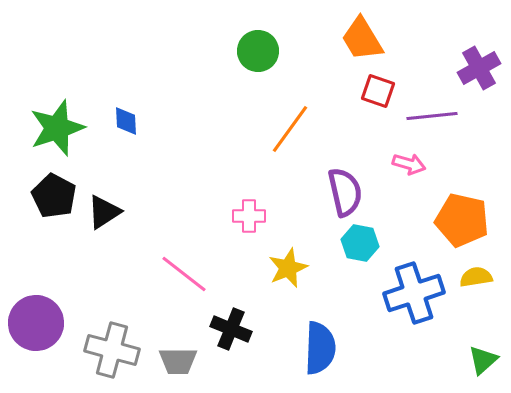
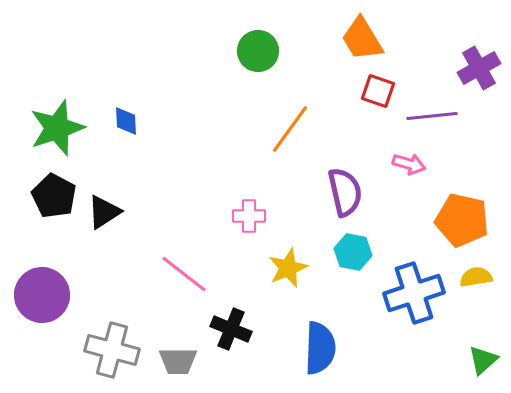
cyan hexagon: moved 7 px left, 9 px down
purple circle: moved 6 px right, 28 px up
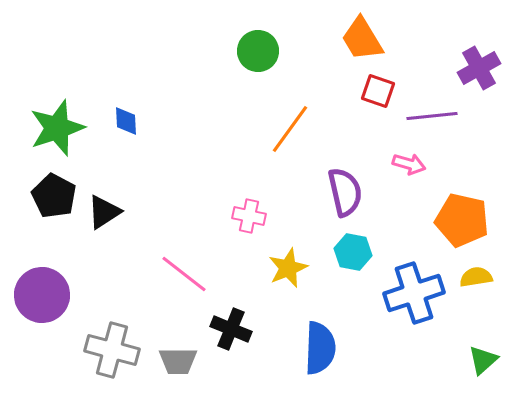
pink cross: rotated 12 degrees clockwise
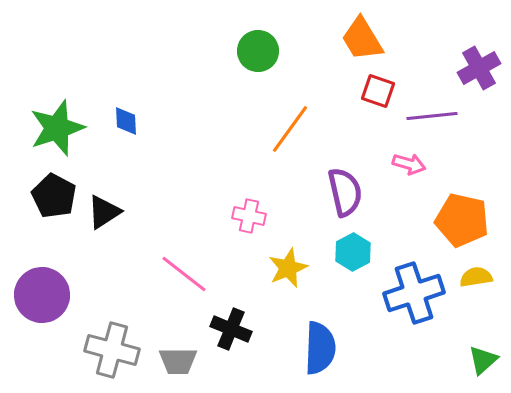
cyan hexagon: rotated 21 degrees clockwise
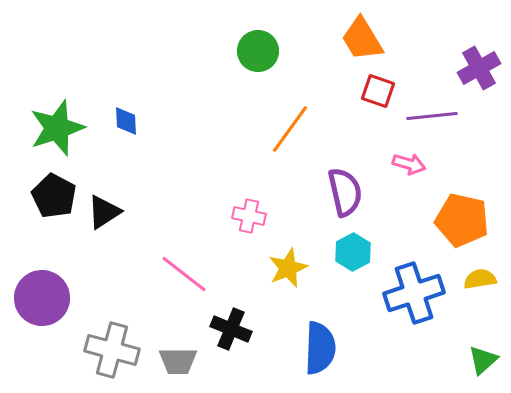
yellow semicircle: moved 4 px right, 2 px down
purple circle: moved 3 px down
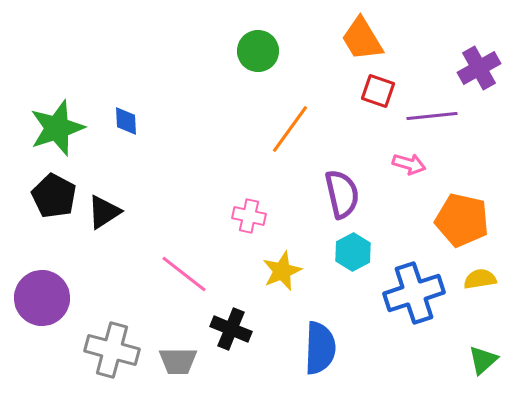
purple semicircle: moved 3 px left, 2 px down
yellow star: moved 6 px left, 3 px down
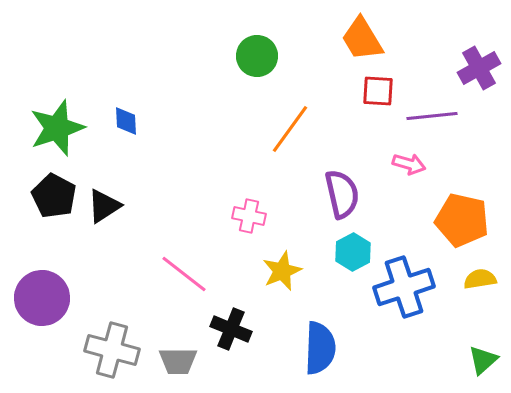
green circle: moved 1 px left, 5 px down
red square: rotated 16 degrees counterclockwise
black triangle: moved 6 px up
blue cross: moved 10 px left, 6 px up
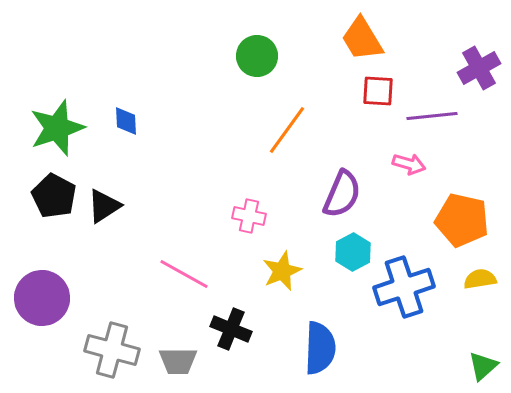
orange line: moved 3 px left, 1 px down
purple semicircle: rotated 36 degrees clockwise
pink line: rotated 9 degrees counterclockwise
green triangle: moved 6 px down
